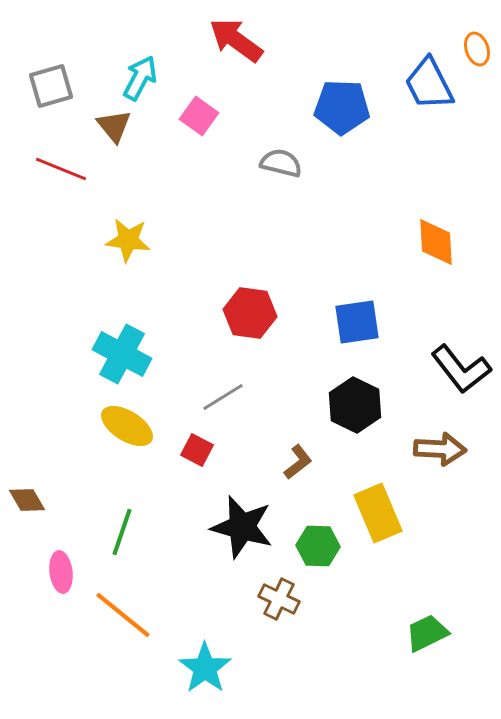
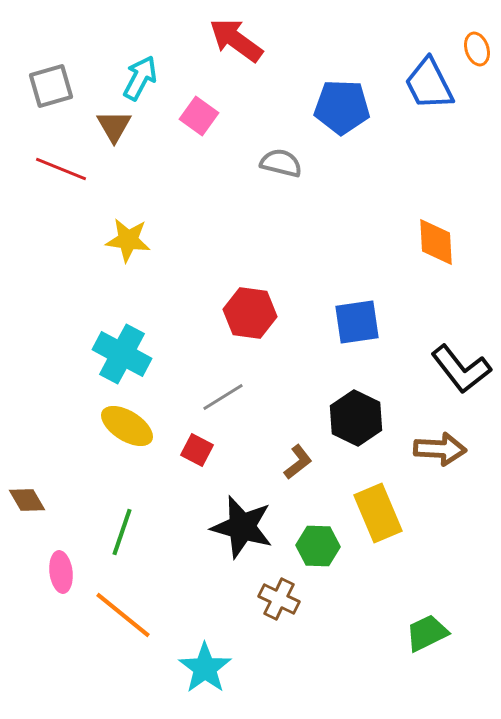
brown triangle: rotated 9 degrees clockwise
black hexagon: moved 1 px right, 13 px down
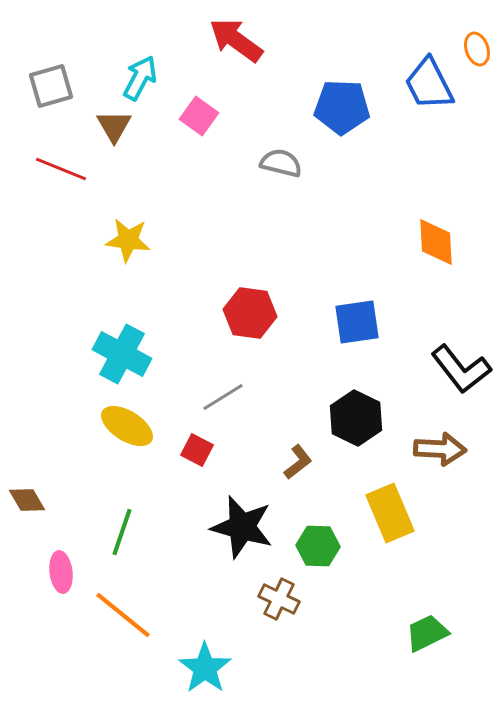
yellow rectangle: moved 12 px right
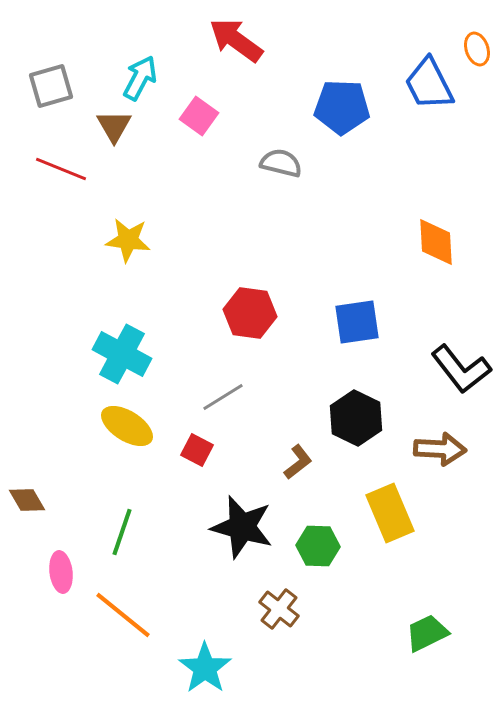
brown cross: moved 10 px down; rotated 12 degrees clockwise
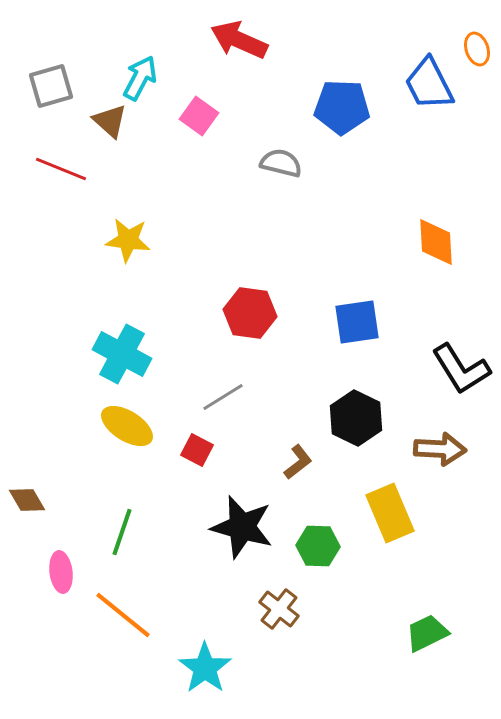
red arrow: moved 3 px right; rotated 12 degrees counterclockwise
brown triangle: moved 4 px left, 5 px up; rotated 18 degrees counterclockwise
black L-shape: rotated 6 degrees clockwise
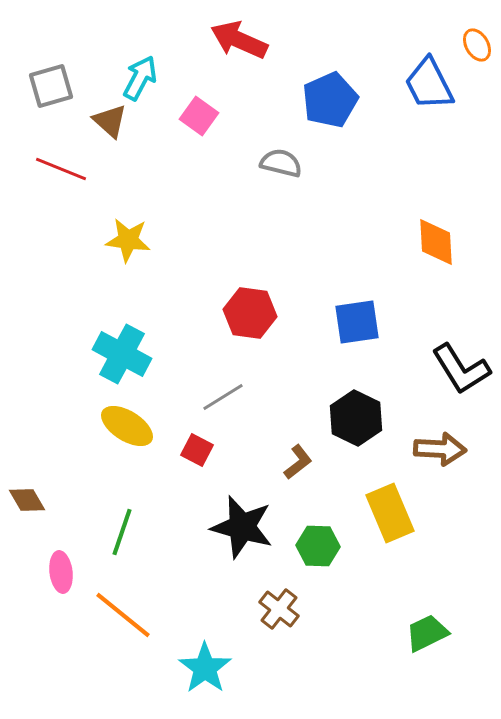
orange ellipse: moved 4 px up; rotated 12 degrees counterclockwise
blue pentagon: moved 12 px left, 7 px up; rotated 26 degrees counterclockwise
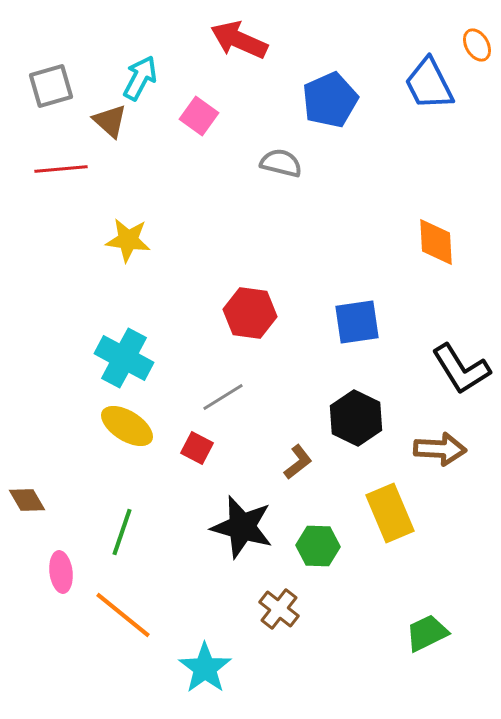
red line: rotated 27 degrees counterclockwise
cyan cross: moved 2 px right, 4 px down
red square: moved 2 px up
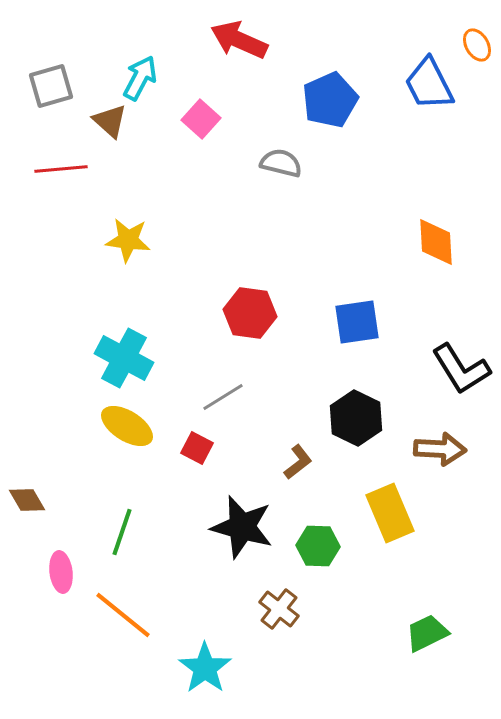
pink square: moved 2 px right, 3 px down; rotated 6 degrees clockwise
